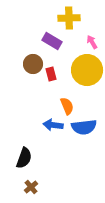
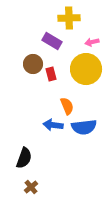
pink arrow: rotated 72 degrees counterclockwise
yellow circle: moved 1 px left, 1 px up
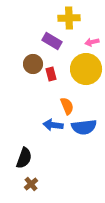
brown cross: moved 3 px up
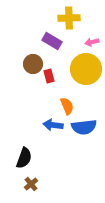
red rectangle: moved 2 px left, 2 px down
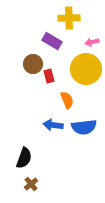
orange semicircle: moved 6 px up
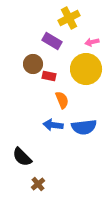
yellow cross: rotated 25 degrees counterclockwise
red rectangle: rotated 64 degrees counterclockwise
orange semicircle: moved 5 px left
black semicircle: moved 2 px left, 1 px up; rotated 115 degrees clockwise
brown cross: moved 7 px right
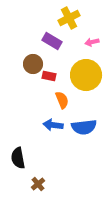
yellow circle: moved 6 px down
black semicircle: moved 4 px left, 1 px down; rotated 35 degrees clockwise
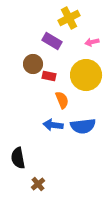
blue semicircle: moved 1 px left, 1 px up
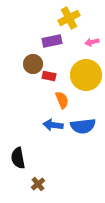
purple rectangle: rotated 42 degrees counterclockwise
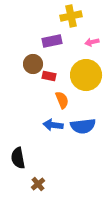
yellow cross: moved 2 px right, 2 px up; rotated 15 degrees clockwise
